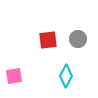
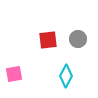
pink square: moved 2 px up
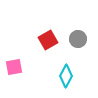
red square: rotated 24 degrees counterclockwise
pink square: moved 7 px up
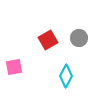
gray circle: moved 1 px right, 1 px up
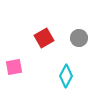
red square: moved 4 px left, 2 px up
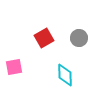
cyan diamond: moved 1 px left, 1 px up; rotated 30 degrees counterclockwise
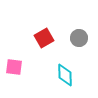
pink square: rotated 18 degrees clockwise
